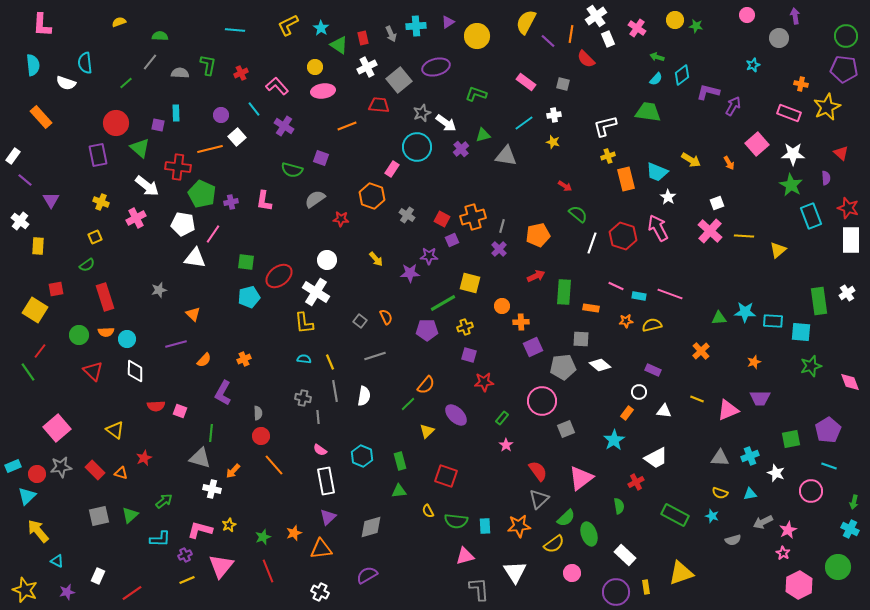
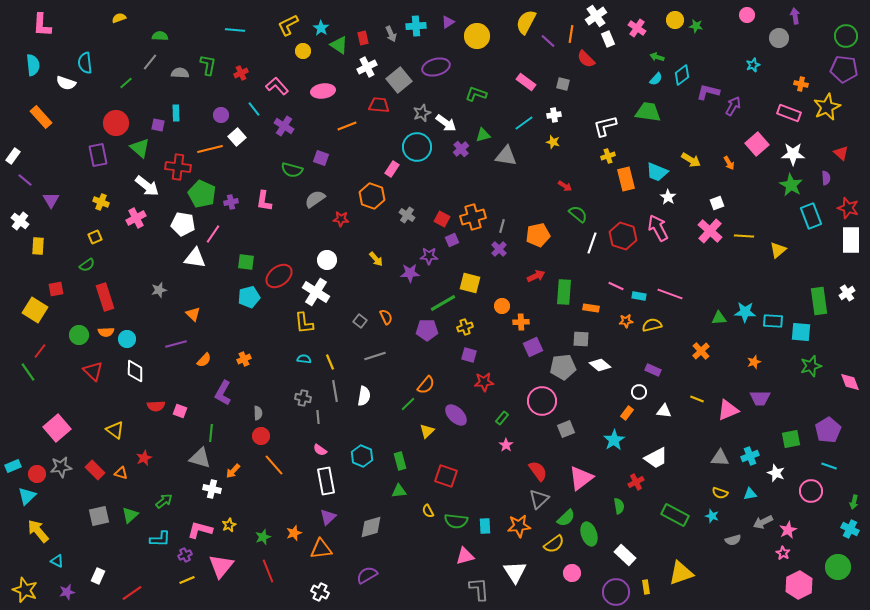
yellow semicircle at (119, 22): moved 4 px up
yellow circle at (315, 67): moved 12 px left, 16 px up
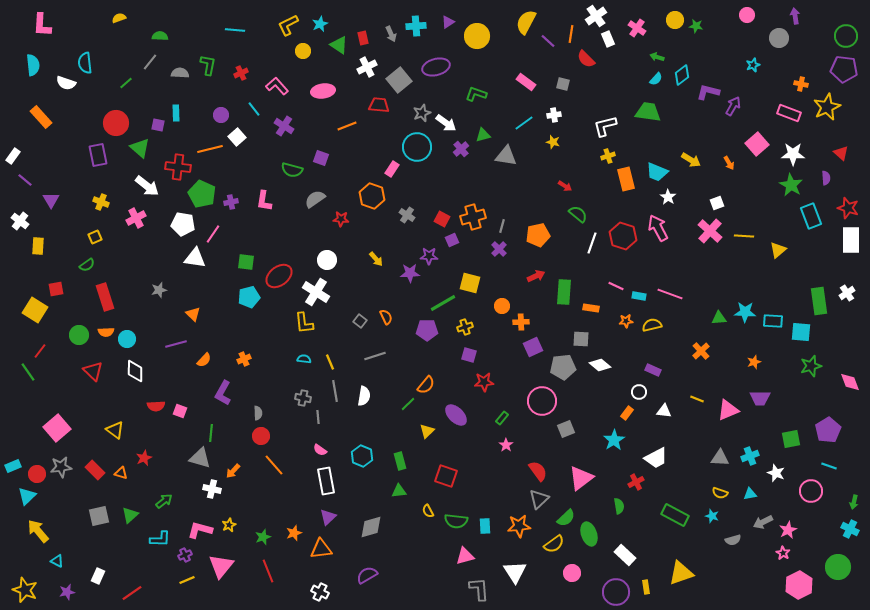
cyan star at (321, 28): moved 1 px left, 4 px up; rotated 14 degrees clockwise
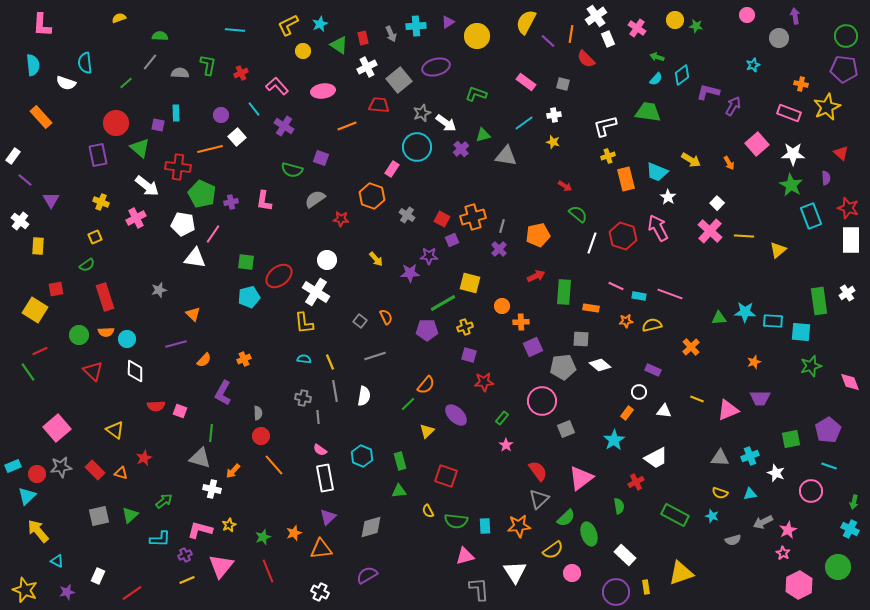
white square at (717, 203): rotated 24 degrees counterclockwise
red line at (40, 351): rotated 28 degrees clockwise
orange cross at (701, 351): moved 10 px left, 4 px up
white rectangle at (326, 481): moved 1 px left, 3 px up
yellow semicircle at (554, 544): moved 1 px left, 6 px down
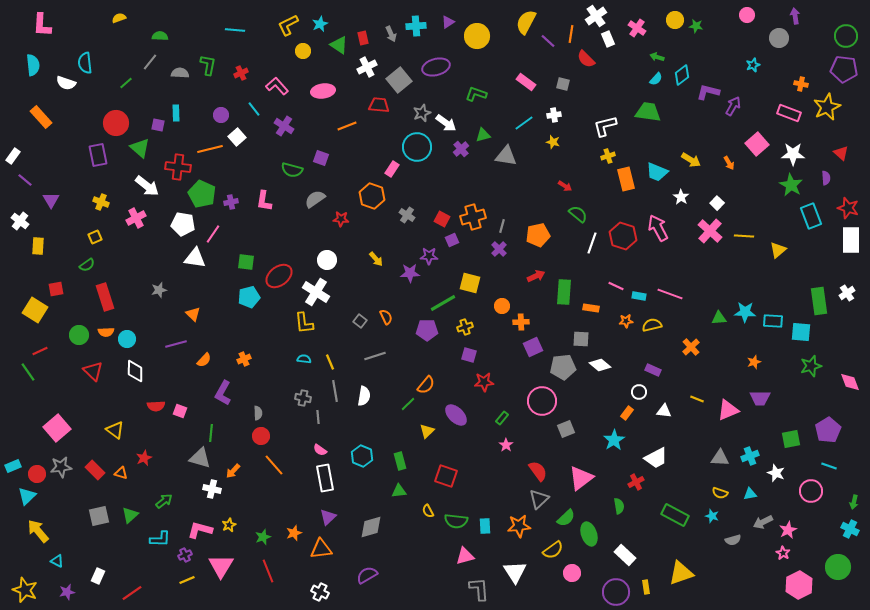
white star at (668, 197): moved 13 px right
pink triangle at (221, 566): rotated 8 degrees counterclockwise
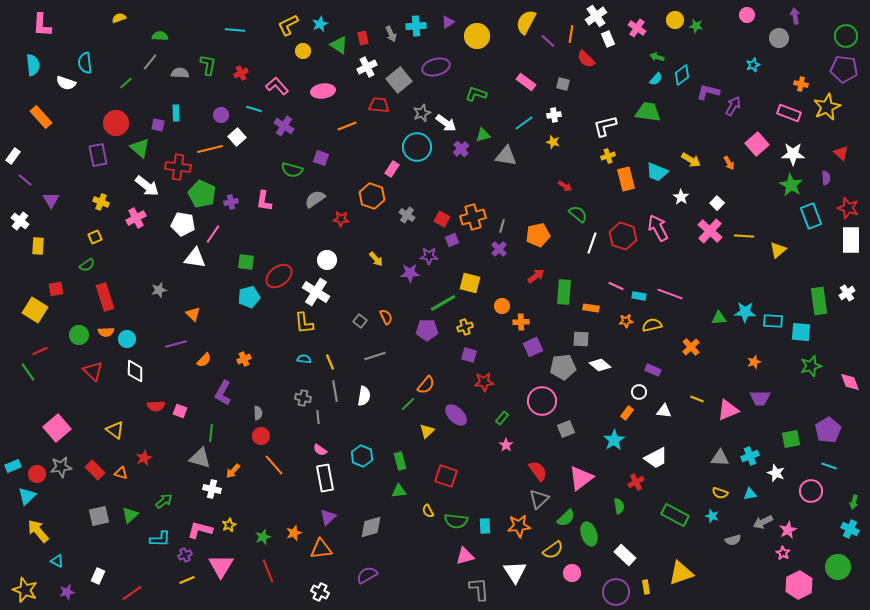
cyan line at (254, 109): rotated 35 degrees counterclockwise
red arrow at (536, 276): rotated 12 degrees counterclockwise
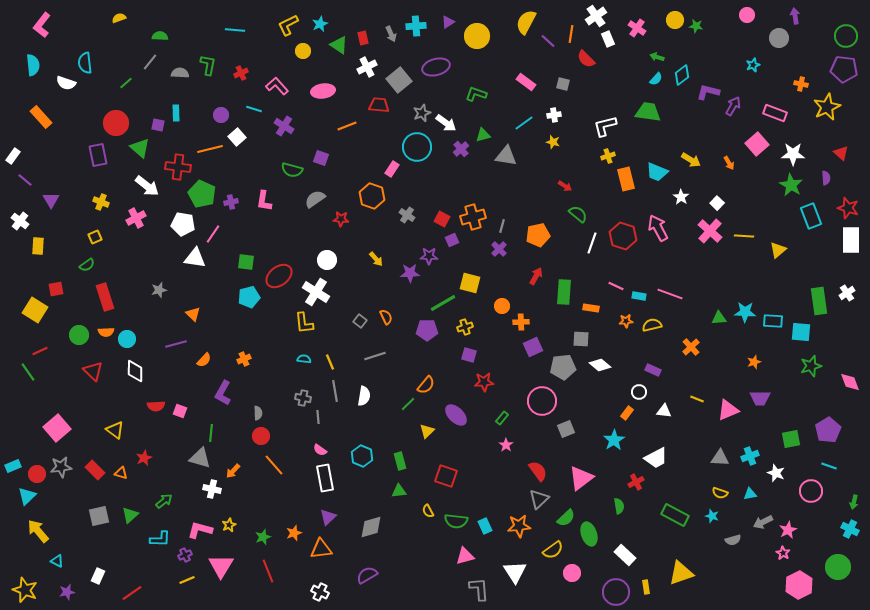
pink L-shape at (42, 25): rotated 35 degrees clockwise
pink rectangle at (789, 113): moved 14 px left
red arrow at (536, 276): rotated 24 degrees counterclockwise
cyan rectangle at (485, 526): rotated 21 degrees counterclockwise
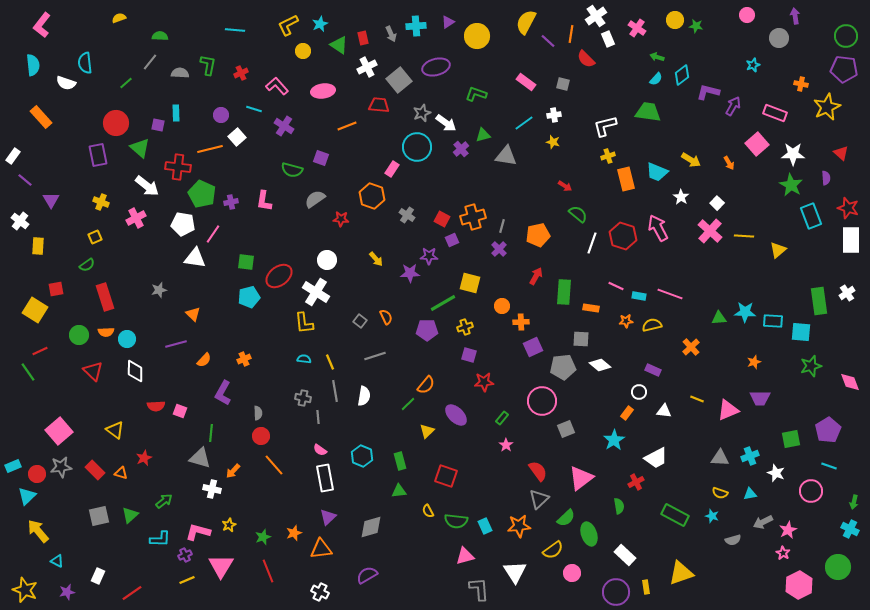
pink square at (57, 428): moved 2 px right, 3 px down
pink L-shape at (200, 530): moved 2 px left, 2 px down
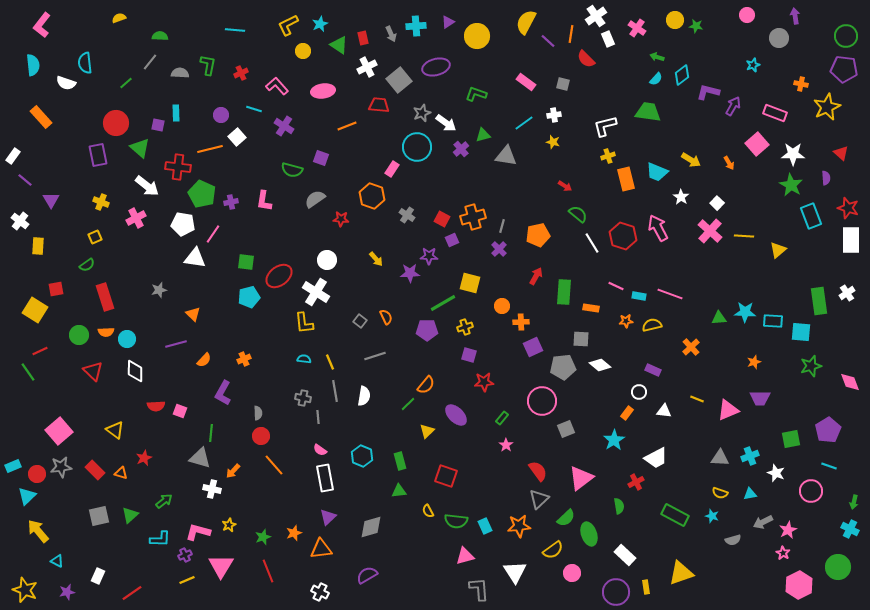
white line at (592, 243): rotated 50 degrees counterclockwise
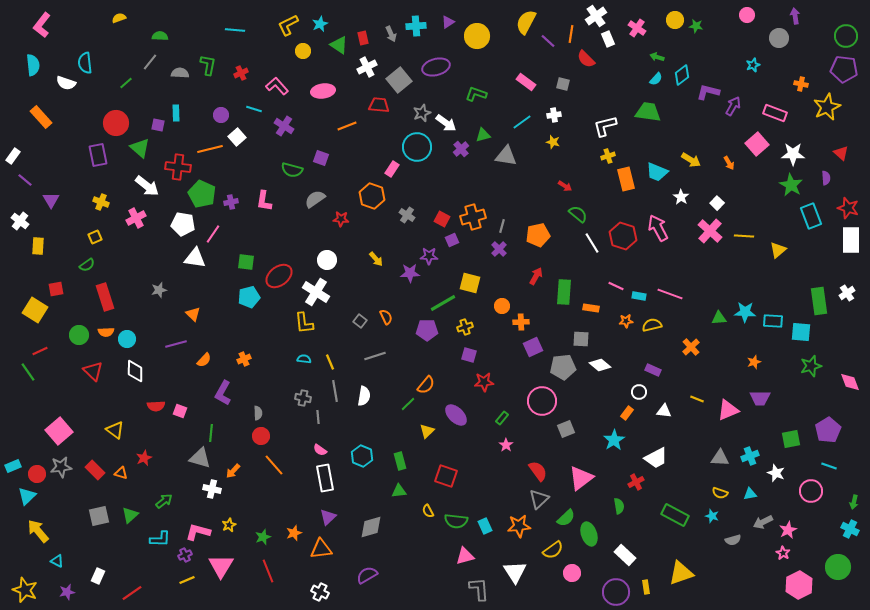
cyan line at (524, 123): moved 2 px left, 1 px up
